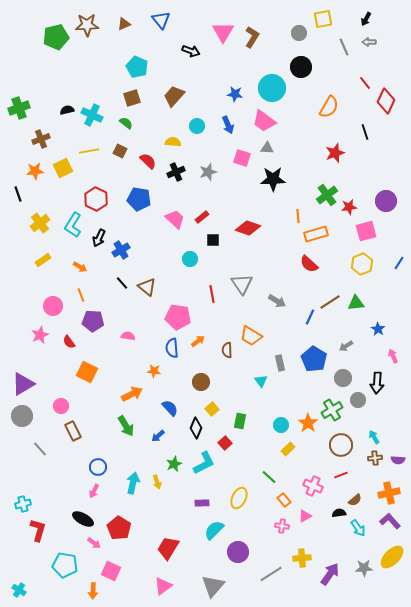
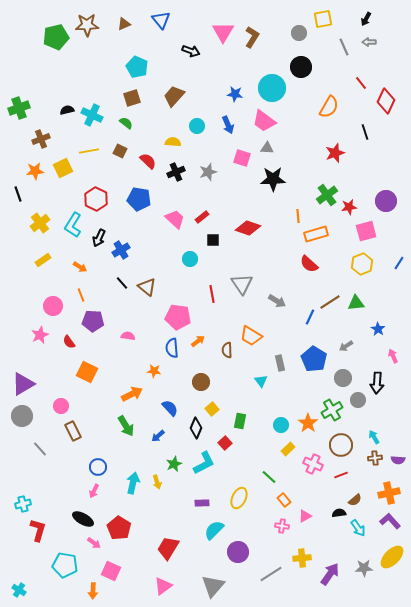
red line at (365, 83): moved 4 px left
pink cross at (313, 486): moved 22 px up
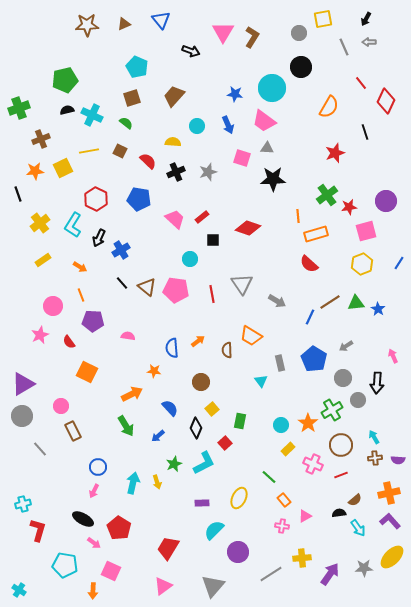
green pentagon at (56, 37): moved 9 px right, 43 px down
pink pentagon at (178, 317): moved 2 px left, 27 px up
blue star at (378, 329): moved 20 px up
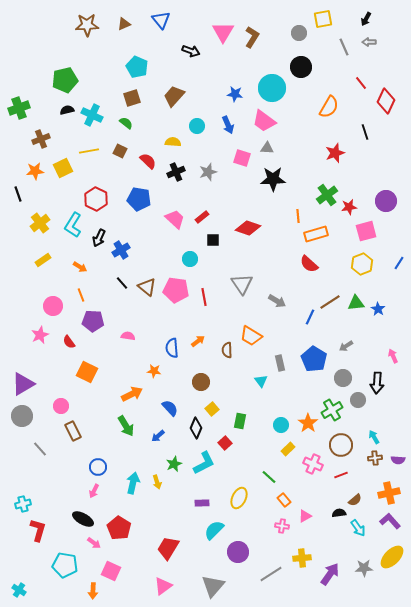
red line at (212, 294): moved 8 px left, 3 px down
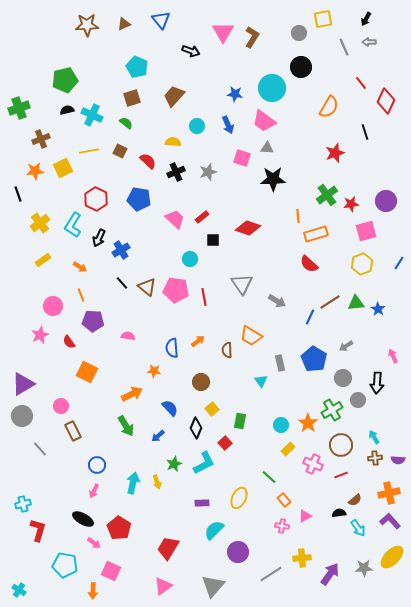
red star at (349, 207): moved 2 px right, 3 px up
blue circle at (98, 467): moved 1 px left, 2 px up
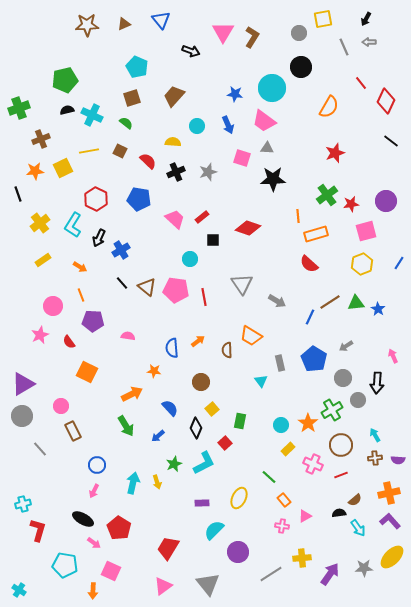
black line at (365, 132): moved 26 px right, 9 px down; rotated 35 degrees counterclockwise
cyan arrow at (374, 437): moved 1 px right, 2 px up
gray triangle at (213, 586): moved 5 px left, 2 px up; rotated 20 degrees counterclockwise
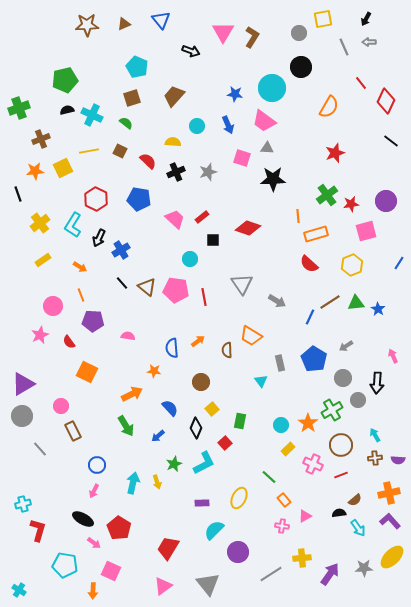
yellow hexagon at (362, 264): moved 10 px left, 1 px down
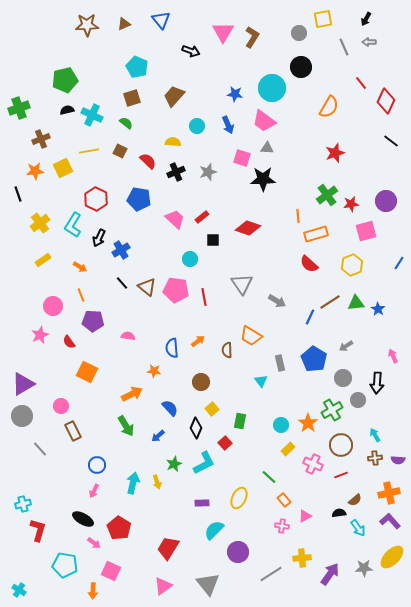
black star at (273, 179): moved 10 px left
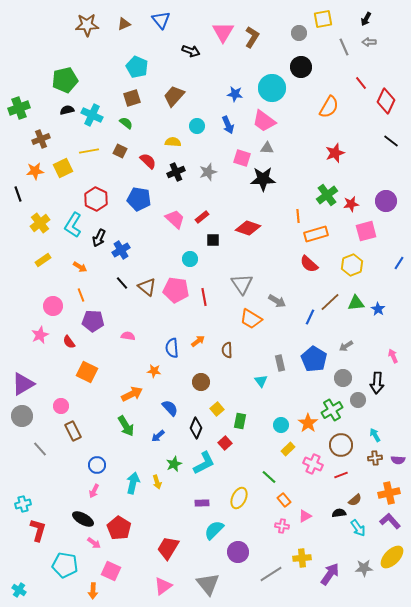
brown line at (330, 302): rotated 10 degrees counterclockwise
orange trapezoid at (251, 336): moved 17 px up
yellow square at (212, 409): moved 5 px right
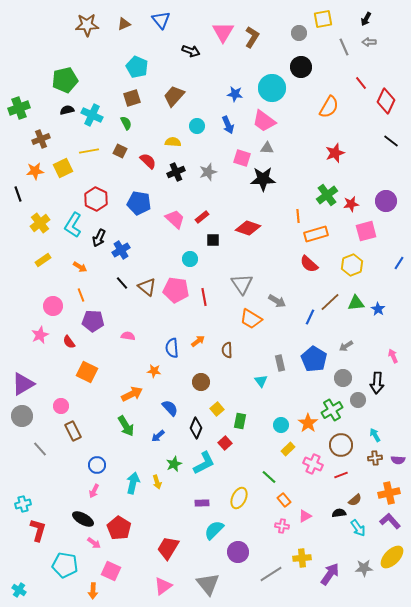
green semicircle at (126, 123): rotated 24 degrees clockwise
blue pentagon at (139, 199): moved 4 px down
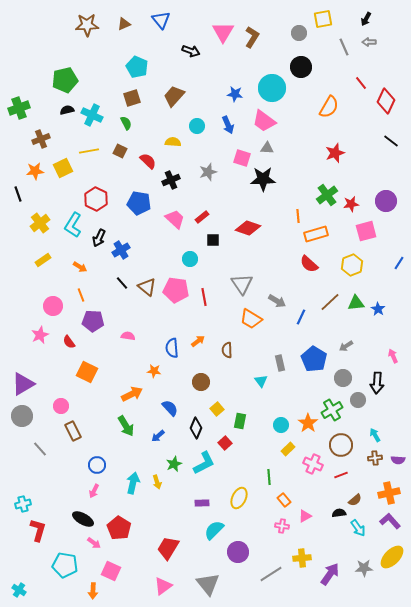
black cross at (176, 172): moved 5 px left, 8 px down
blue line at (310, 317): moved 9 px left
green line at (269, 477): rotated 42 degrees clockwise
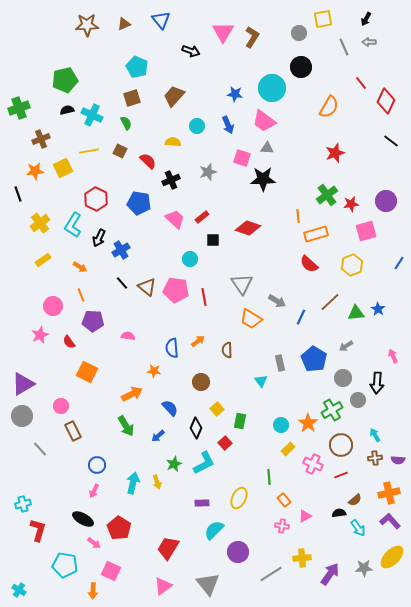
green triangle at (356, 303): moved 10 px down
